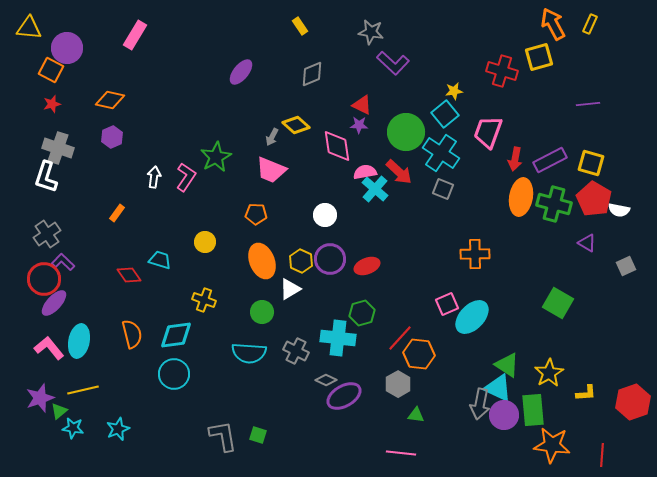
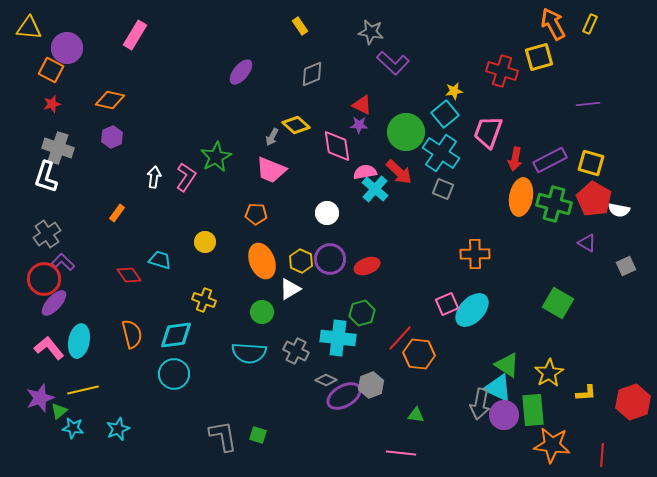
white circle at (325, 215): moved 2 px right, 2 px up
cyan ellipse at (472, 317): moved 7 px up
gray hexagon at (398, 384): moved 27 px left, 1 px down; rotated 10 degrees clockwise
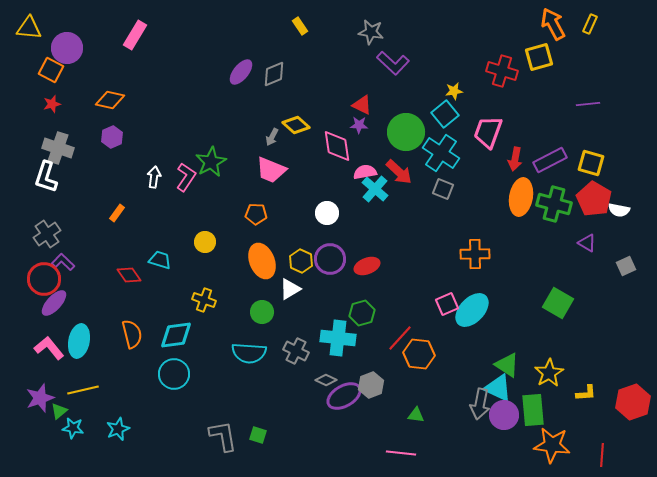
gray diamond at (312, 74): moved 38 px left
green star at (216, 157): moved 5 px left, 5 px down
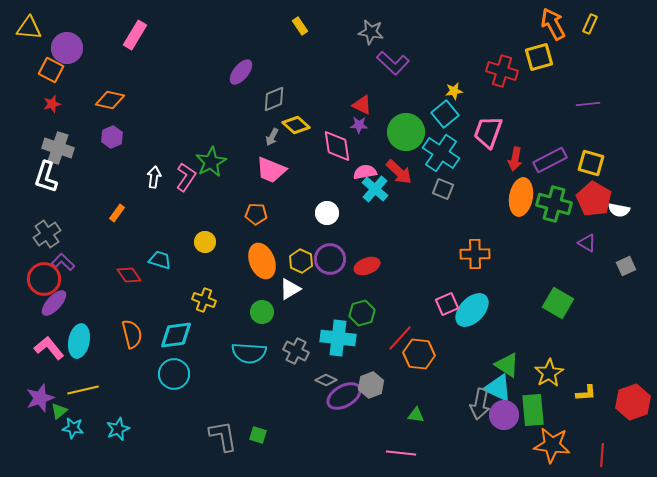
gray diamond at (274, 74): moved 25 px down
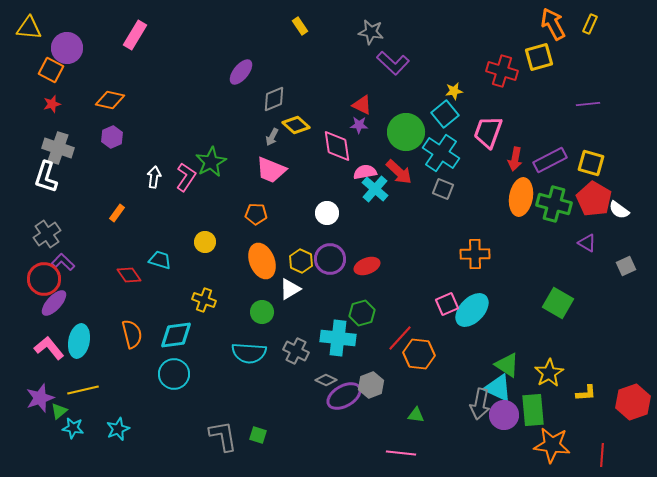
white semicircle at (619, 210): rotated 25 degrees clockwise
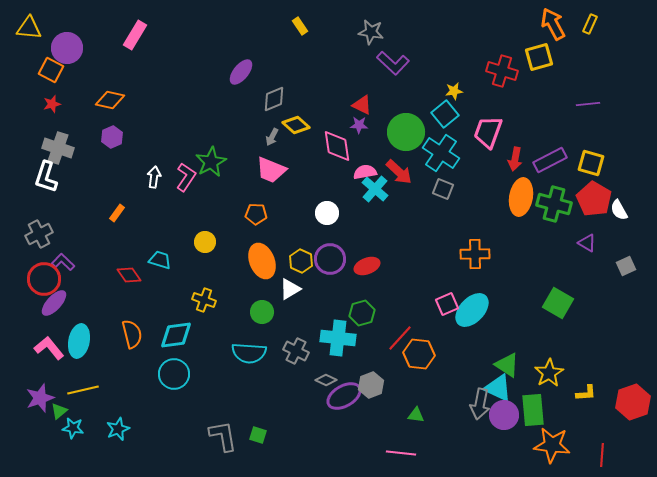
white semicircle at (619, 210): rotated 25 degrees clockwise
gray cross at (47, 234): moved 8 px left; rotated 8 degrees clockwise
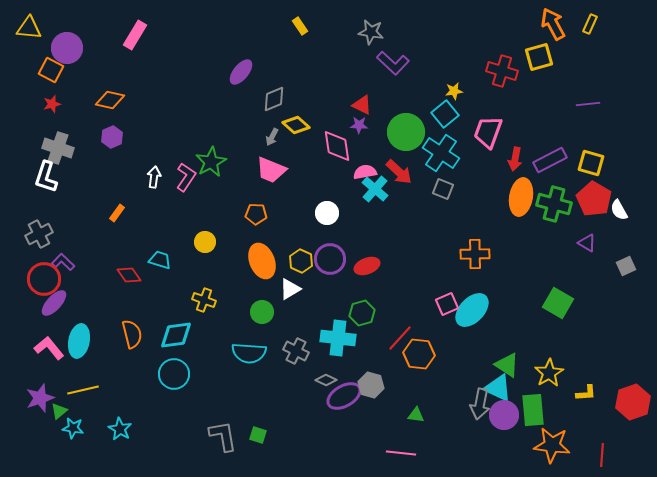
gray hexagon at (371, 385): rotated 25 degrees counterclockwise
cyan star at (118, 429): moved 2 px right; rotated 20 degrees counterclockwise
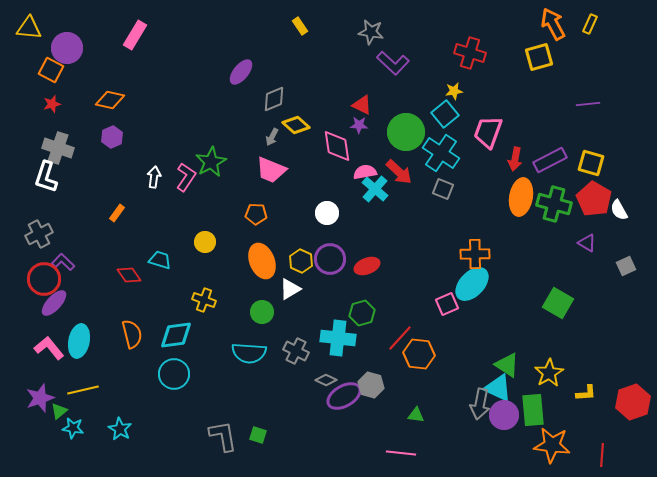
red cross at (502, 71): moved 32 px left, 18 px up
cyan ellipse at (472, 310): moved 26 px up
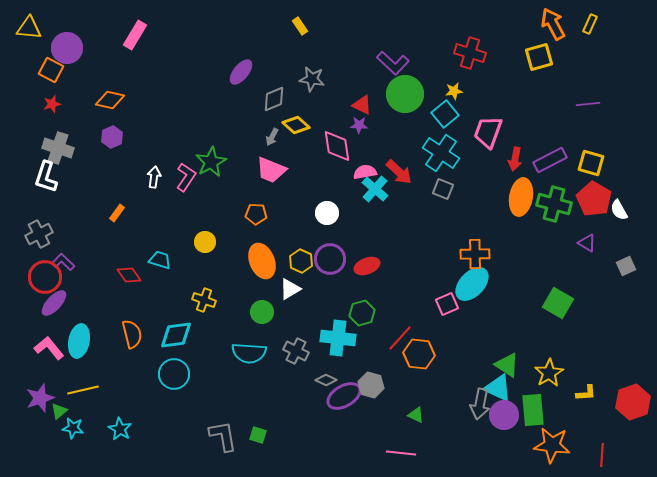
gray star at (371, 32): moved 59 px left, 47 px down
green circle at (406, 132): moved 1 px left, 38 px up
red circle at (44, 279): moved 1 px right, 2 px up
green triangle at (416, 415): rotated 18 degrees clockwise
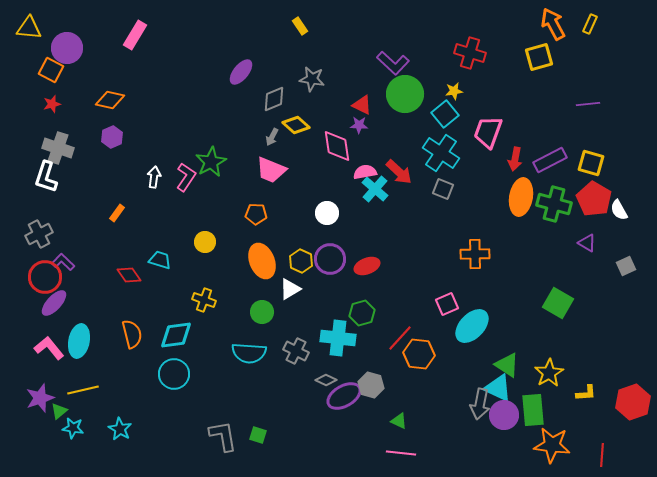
cyan ellipse at (472, 284): moved 42 px down
green triangle at (416, 415): moved 17 px left, 6 px down
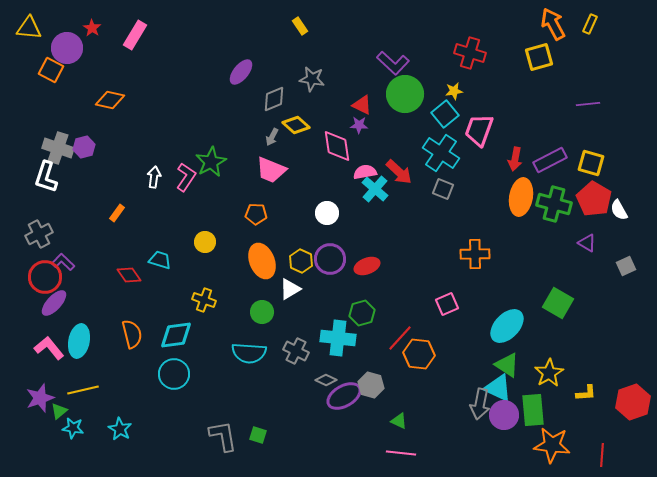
red star at (52, 104): moved 40 px right, 76 px up; rotated 24 degrees counterclockwise
pink trapezoid at (488, 132): moved 9 px left, 2 px up
purple hexagon at (112, 137): moved 28 px left, 10 px down; rotated 10 degrees clockwise
cyan ellipse at (472, 326): moved 35 px right
